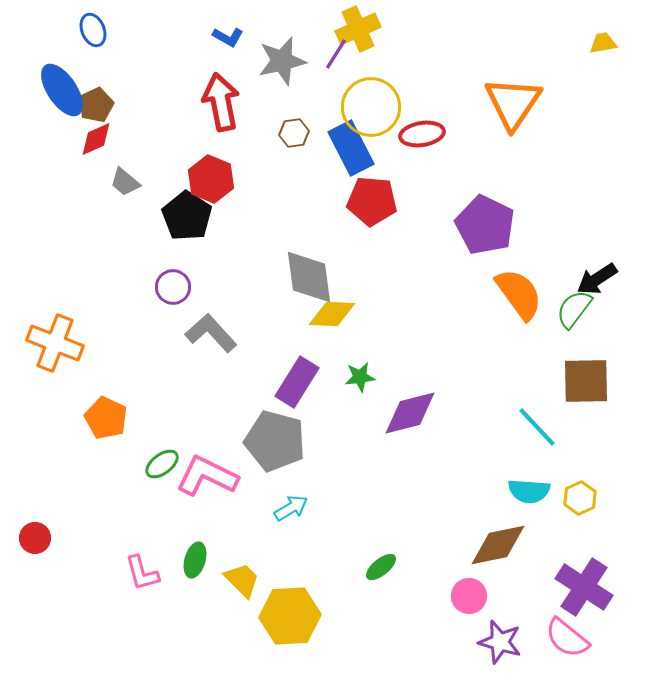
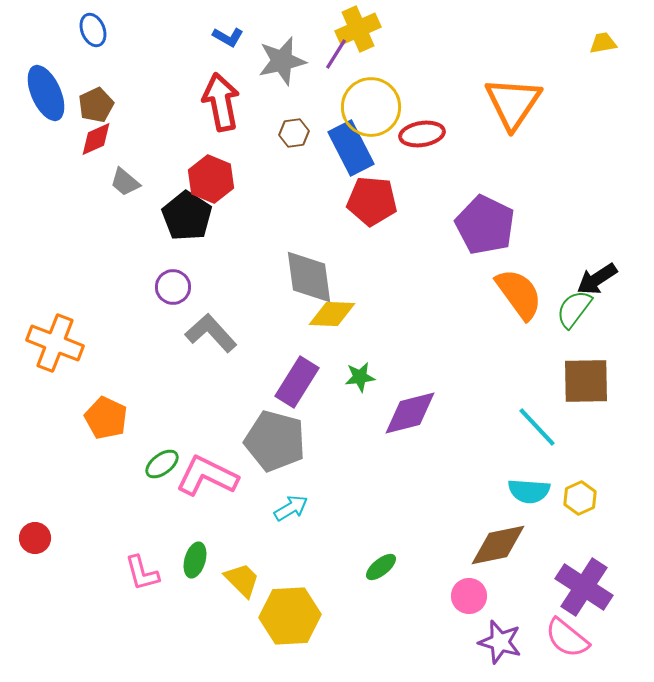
blue ellipse at (62, 90): moved 16 px left, 3 px down; rotated 10 degrees clockwise
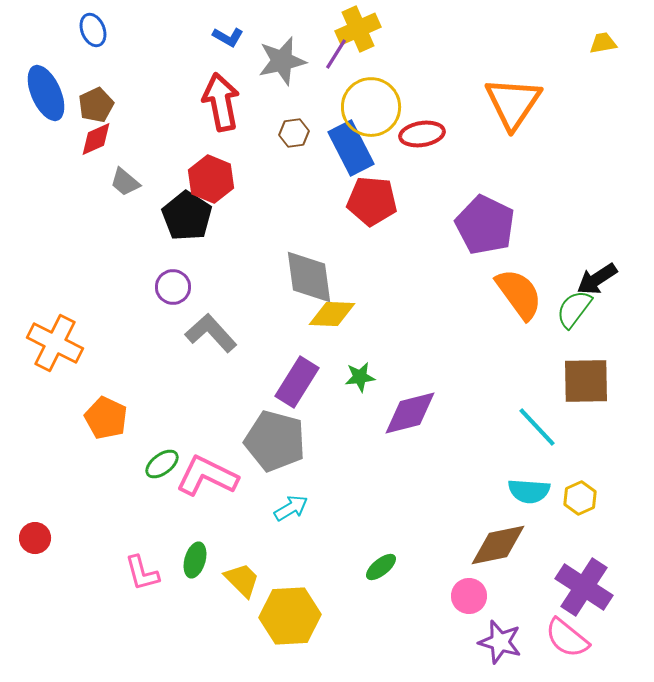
orange cross at (55, 343): rotated 6 degrees clockwise
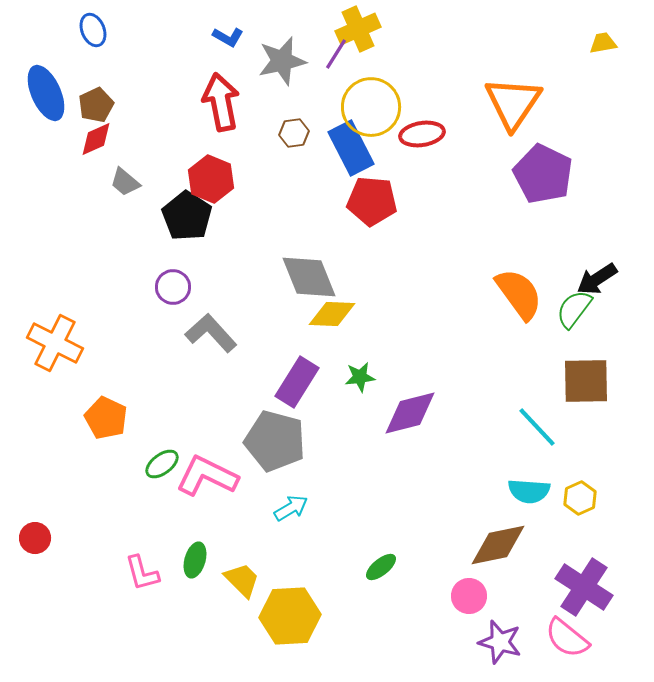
purple pentagon at (485, 225): moved 58 px right, 51 px up
gray diamond at (309, 277): rotated 14 degrees counterclockwise
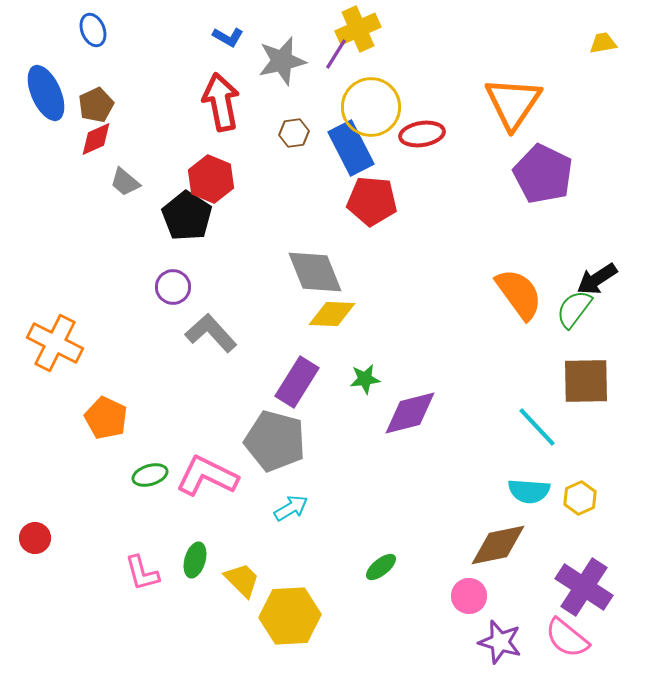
gray diamond at (309, 277): moved 6 px right, 5 px up
green star at (360, 377): moved 5 px right, 2 px down
green ellipse at (162, 464): moved 12 px left, 11 px down; rotated 20 degrees clockwise
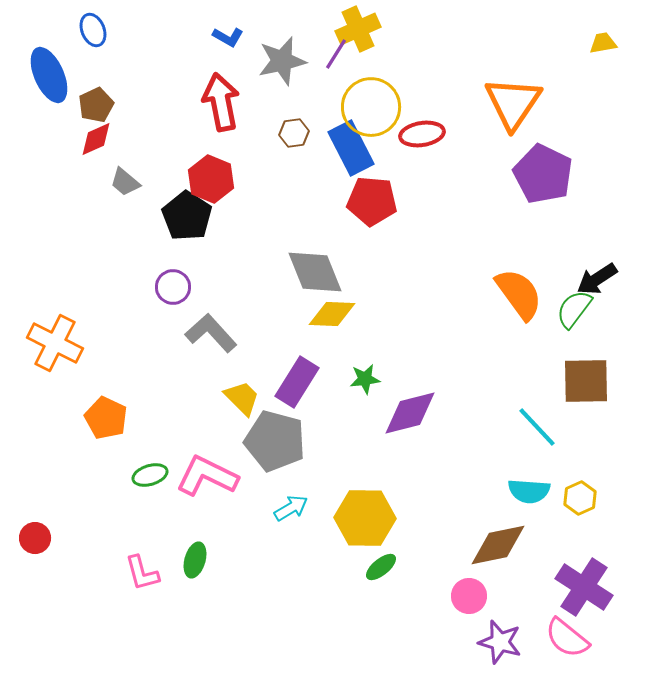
blue ellipse at (46, 93): moved 3 px right, 18 px up
yellow trapezoid at (242, 580): moved 182 px up
yellow hexagon at (290, 616): moved 75 px right, 98 px up; rotated 4 degrees clockwise
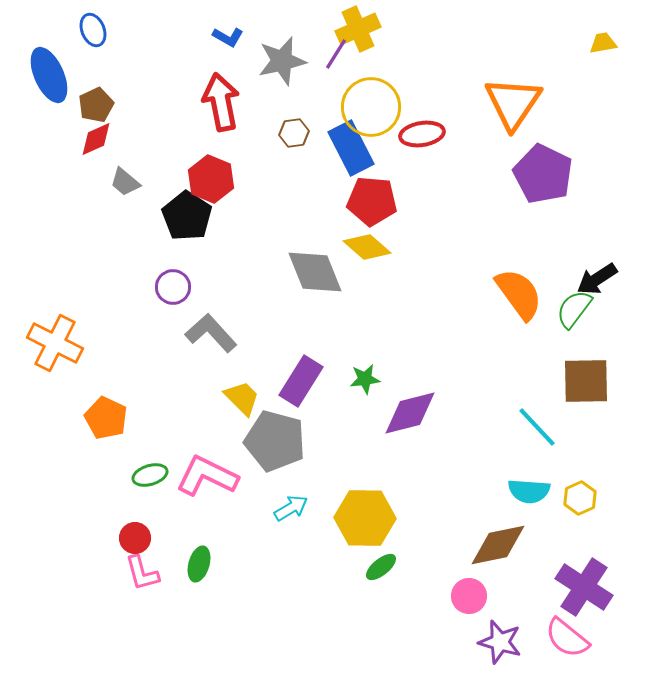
yellow diamond at (332, 314): moved 35 px right, 67 px up; rotated 39 degrees clockwise
purple rectangle at (297, 382): moved 4 px right, 1 px up
red circle at (35, 538): moved 100 px right
green ellipse at (195, 560): moved 4 px right, 4 px down
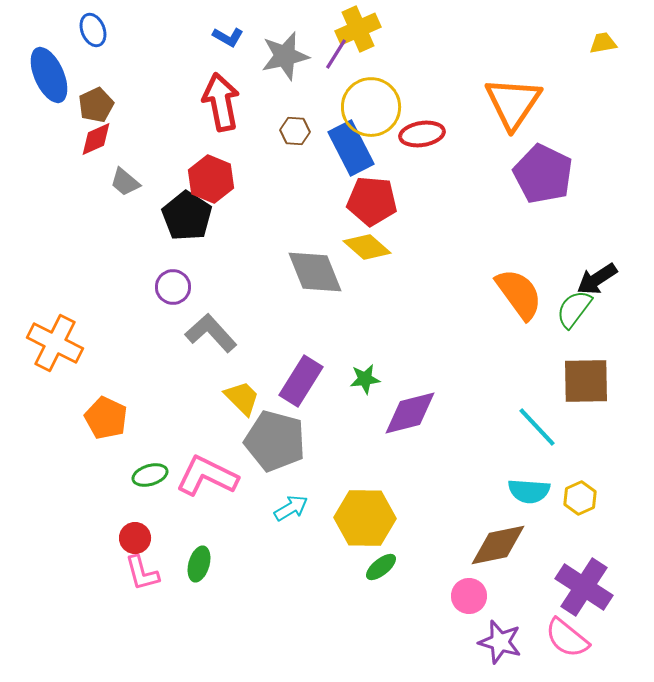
gray star at (282, 61): moved 3 px right, 5 px up
brown hexagon at (294, 133): moved 1 px right, 2 px up; rotated 12 degrees clockwise
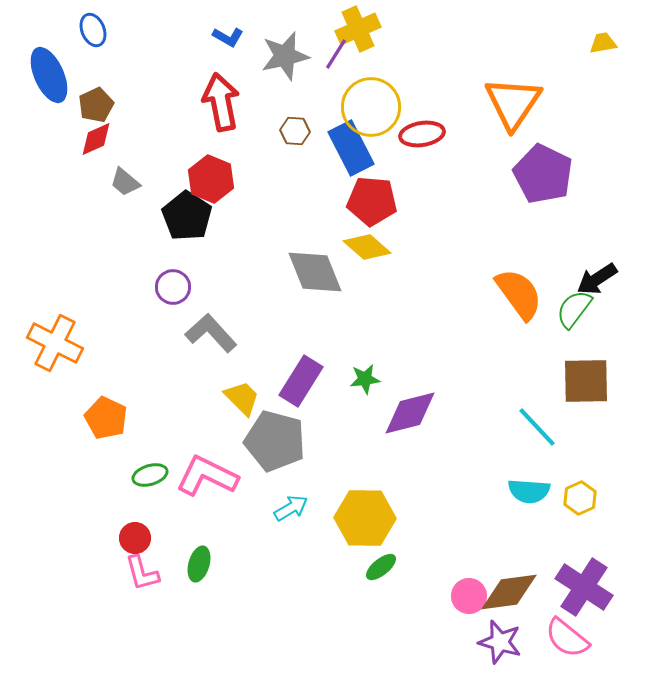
brown diamond at (498, 545): moved 11 px right, 47 px down; rotated 4 degrees clockwise
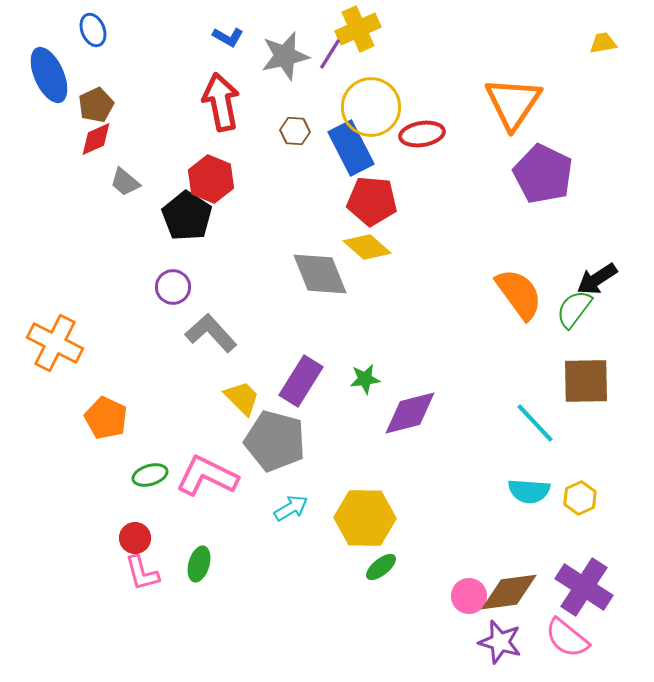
purple line at (336, 54): moved 6 px left
gray diamond at (315, 272): moved 5 px right, 2 px down
cyan line at (537, 427): moved 2 px left, 4 px up
